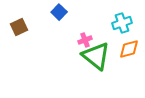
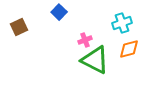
green triangle: moved 1 px left, 4 px down; rotated 12 degrees counterclockwise
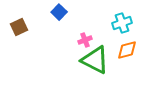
orange diamond: moved 2 px left, 1 px down
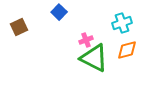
pink cross: moved 1 px right
green triangle: moved 1 px left, 2 px up
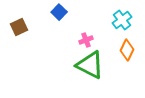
cyan cross: moved 3 px up; rotated 18 degrees counterclockwise
orange diamond: rotated 50 degrees counterclockwise
green triangle: moved 4 px left, 7 px down
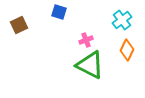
blue square: rotated 28 degrees counterclockwise
brown square: moved 2 px up
